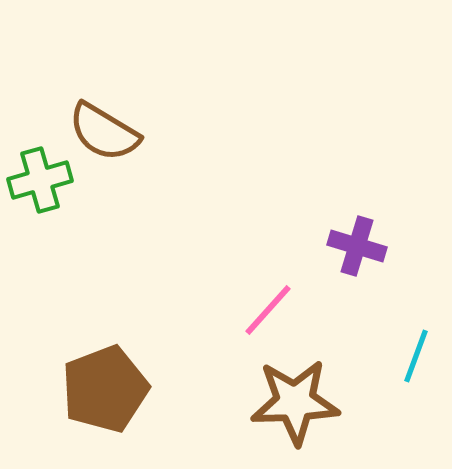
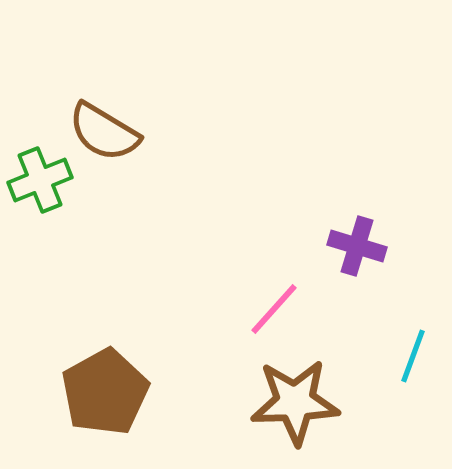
green cross: rotated 6 degrees counterclockwise
pink line: moved 6 px right, 1 px up
cyan line: moved 3 px left
brown pentagon: moved 3 px down; rotated 8 degrees counterclockwise
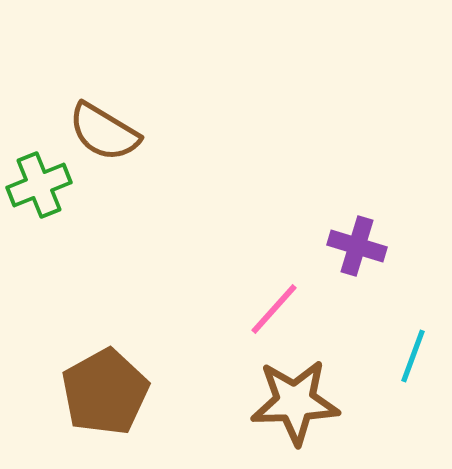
green cross: moved 1 px left, 5 px down
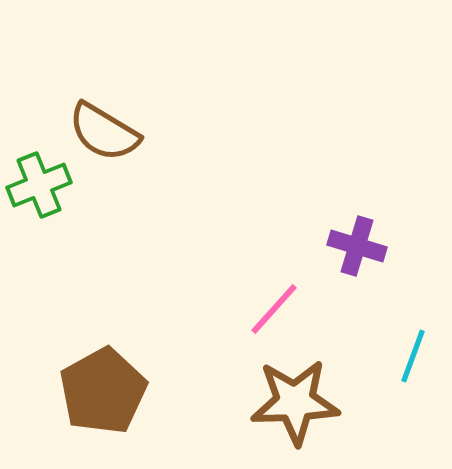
brown pentagon: moved 2 px left, 1 px up
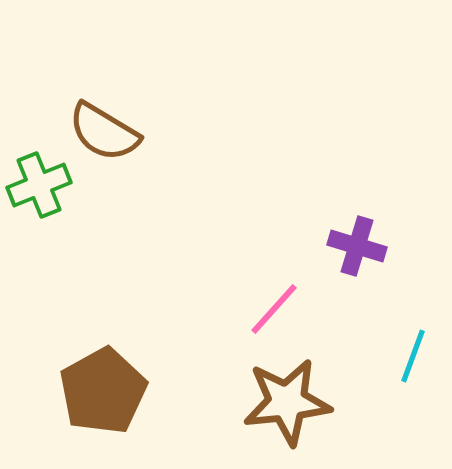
brown star: moved 8 px left; rotated 4 degrees counterclockwise
